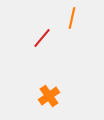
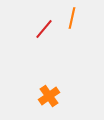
red line: moved 2 px right, 9 px up
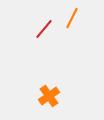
orange line: rotated 15 degrees clockwise
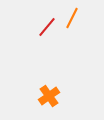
red line: moved 3 px right, 2 px up
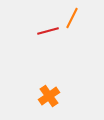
red line: moved 1 px right, 4 px down; rotated 35 degrees clockwise
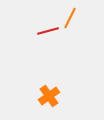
orange line: moved 2 px left
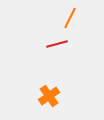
red line: moved 9 px right, 13 px down
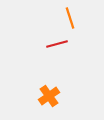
orange line: rotated 45 degrees counterclockwise
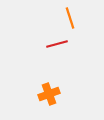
orange cross: moved 2 px up; rotated 15 degrees clockwise
